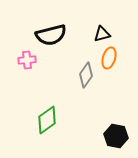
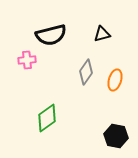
orange ellipse: moved 6 px right, 22 px down
gray diamond: moved 3 px up
green diamond: moved 2 px up
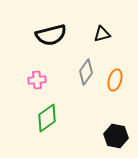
pink cross: moved 10 px right, 20 px down
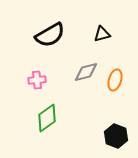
black semicircle: moved 1 px left; rotated 16 degrees counterclockwise
gray diamond: rotated 40 degrees clockwise
black hexagon: rotated 10 degrees clockwise
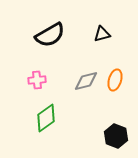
gray diamond: moved 9 px down
green diamond: moved 1 px left
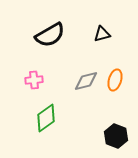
pink cross: moved 3 px left
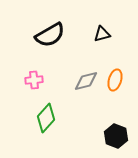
green diamond: rotated 12 degrees counterclockwise
